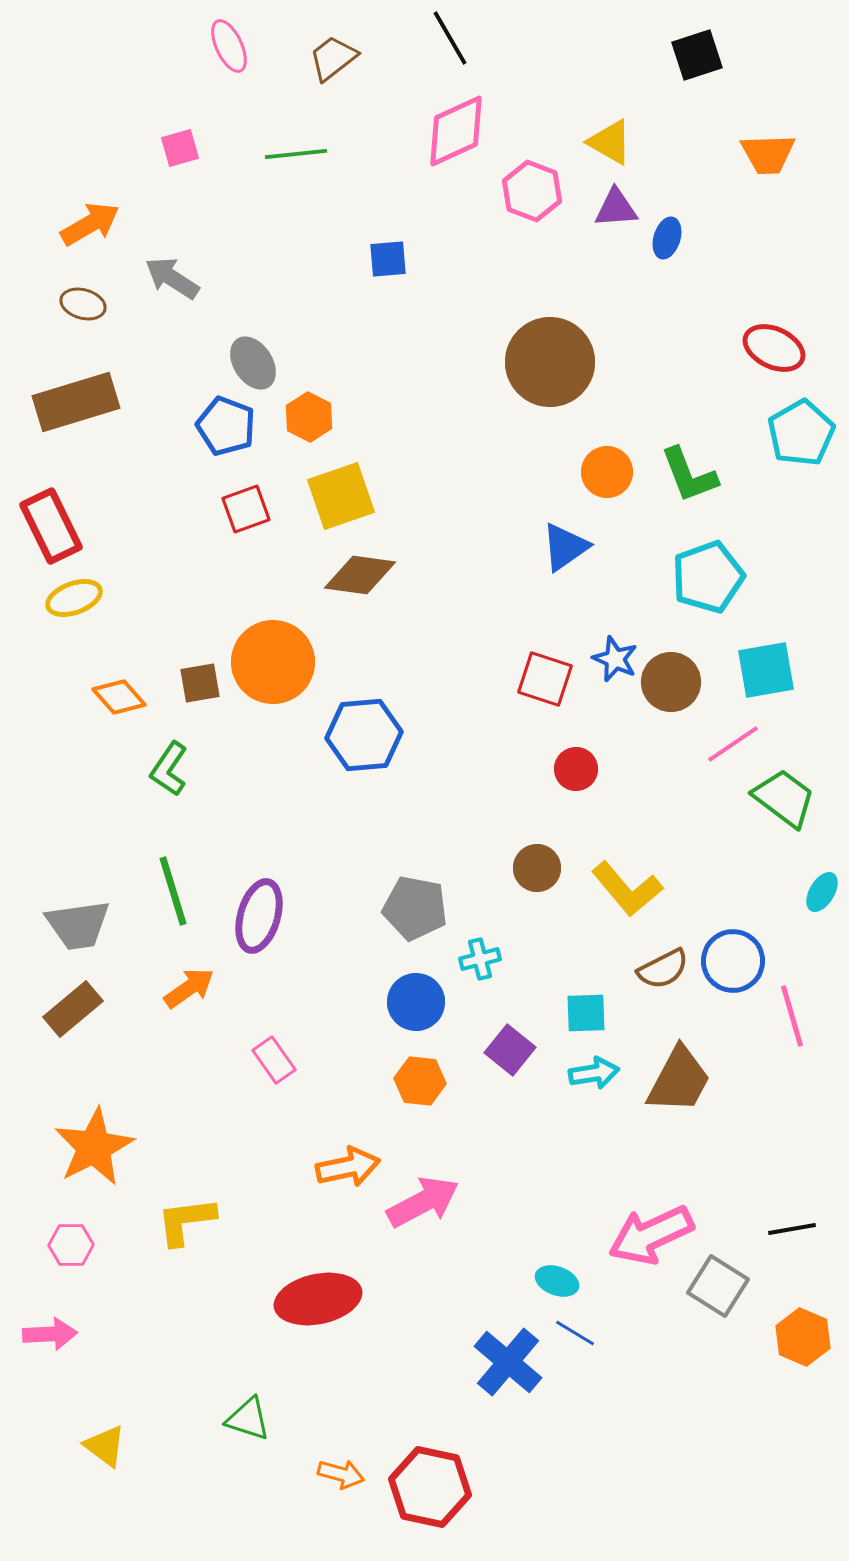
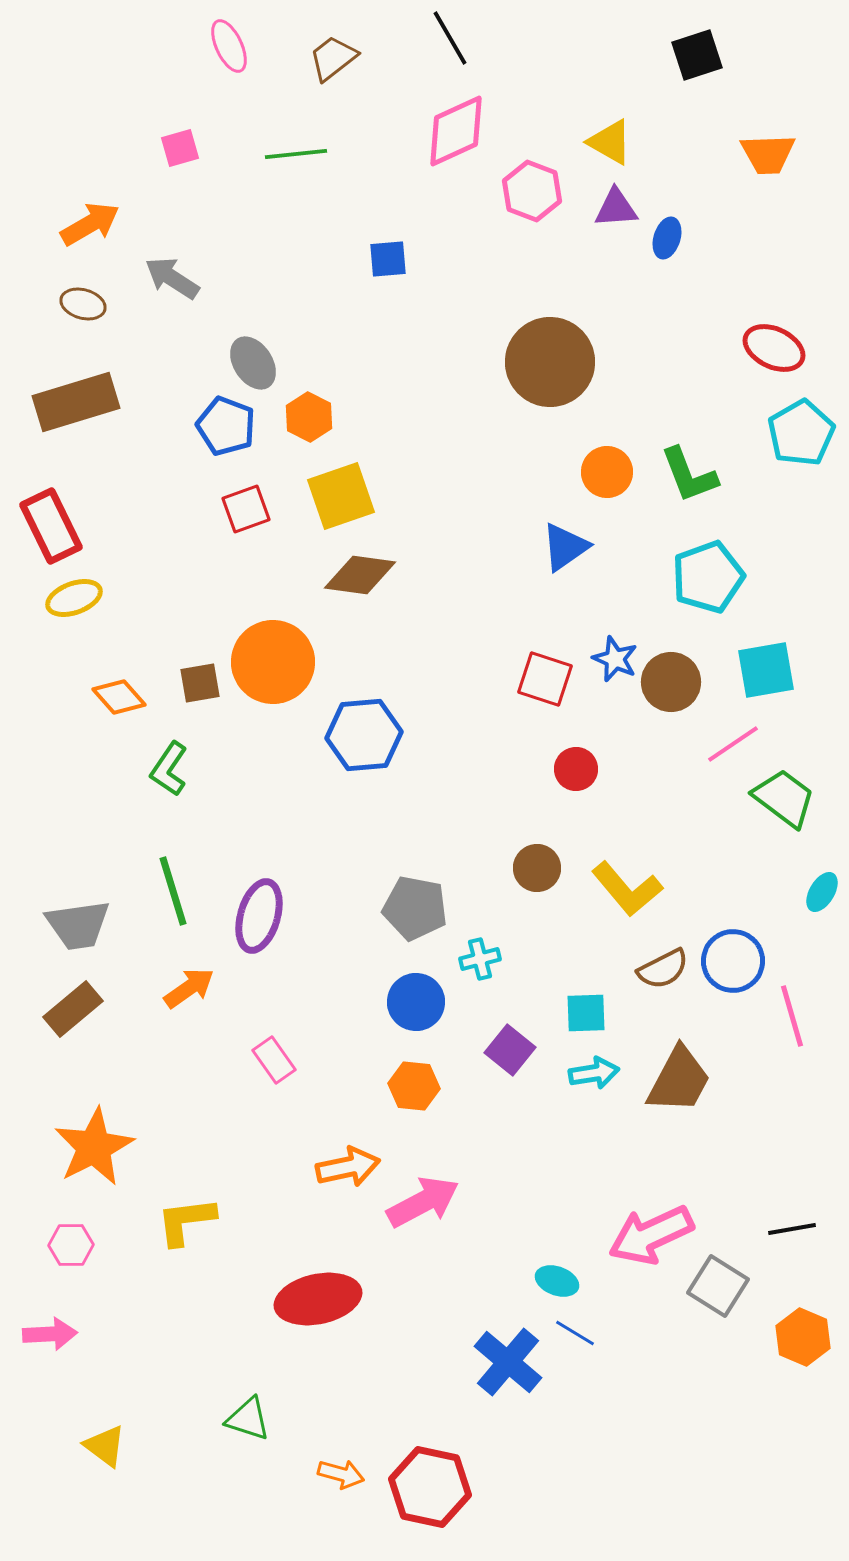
orange hexagon at (420, 1081): moved 6 px left, 5 px down
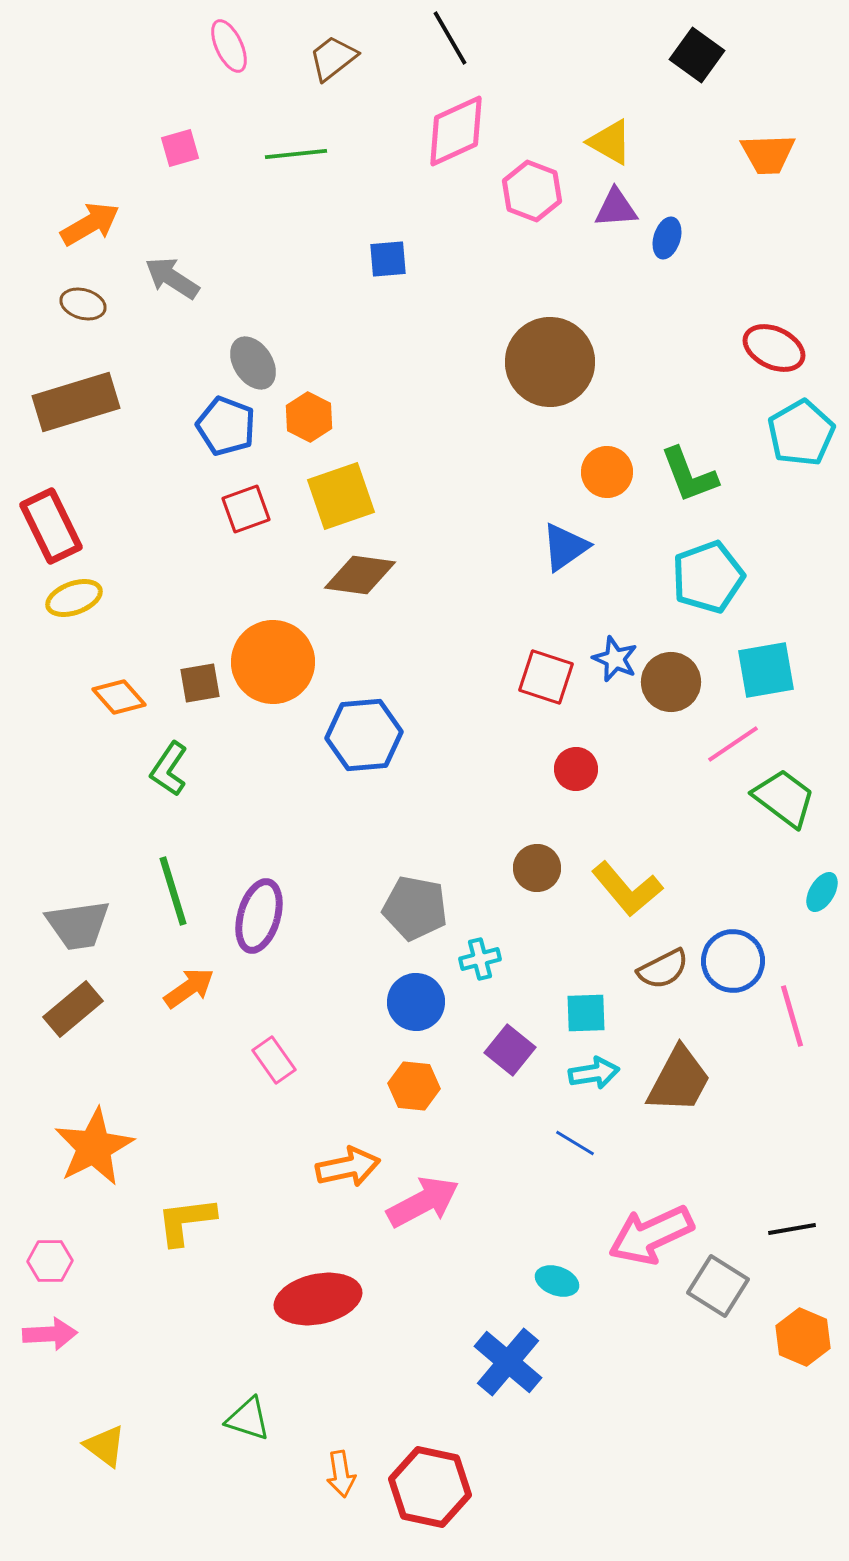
black square at (697, 55): rotated 36 degrees counterclockwise
red square at (545, 679): moved 1 px right, 2 px up
pink hexagon at (71, 1245): moved 21 px left, 16 px down
blue line at (575, 1333): moved 190 px up
orange arrow at (341, 1474): rotated 66 degrees clockwise
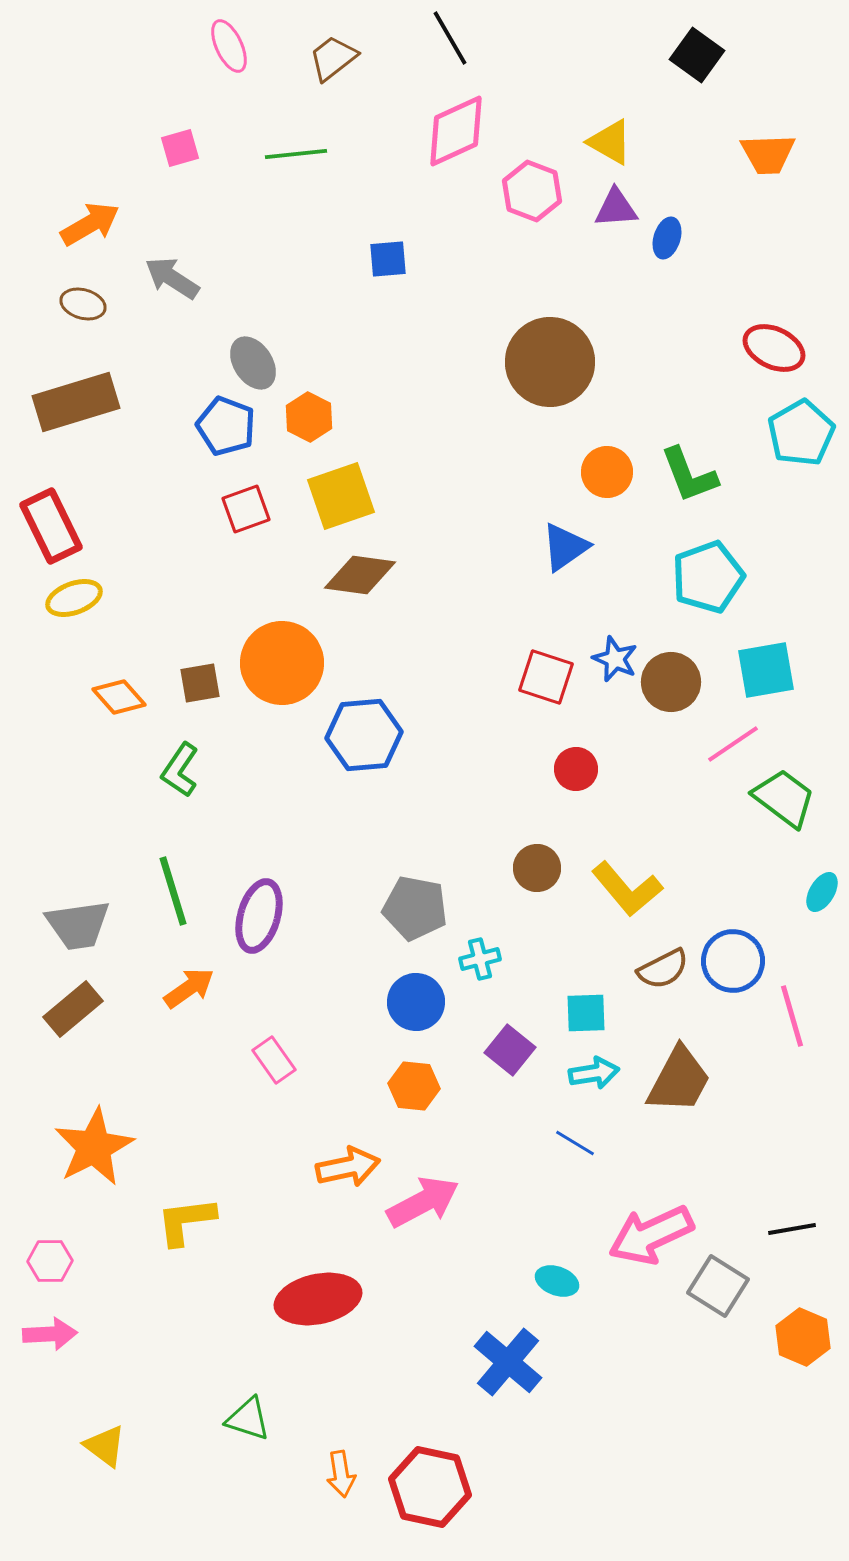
orange circle at (273, 662): moved 9 px right, 1 px down
green L-shape at (169, 769): moved 11 px right, 1 px down
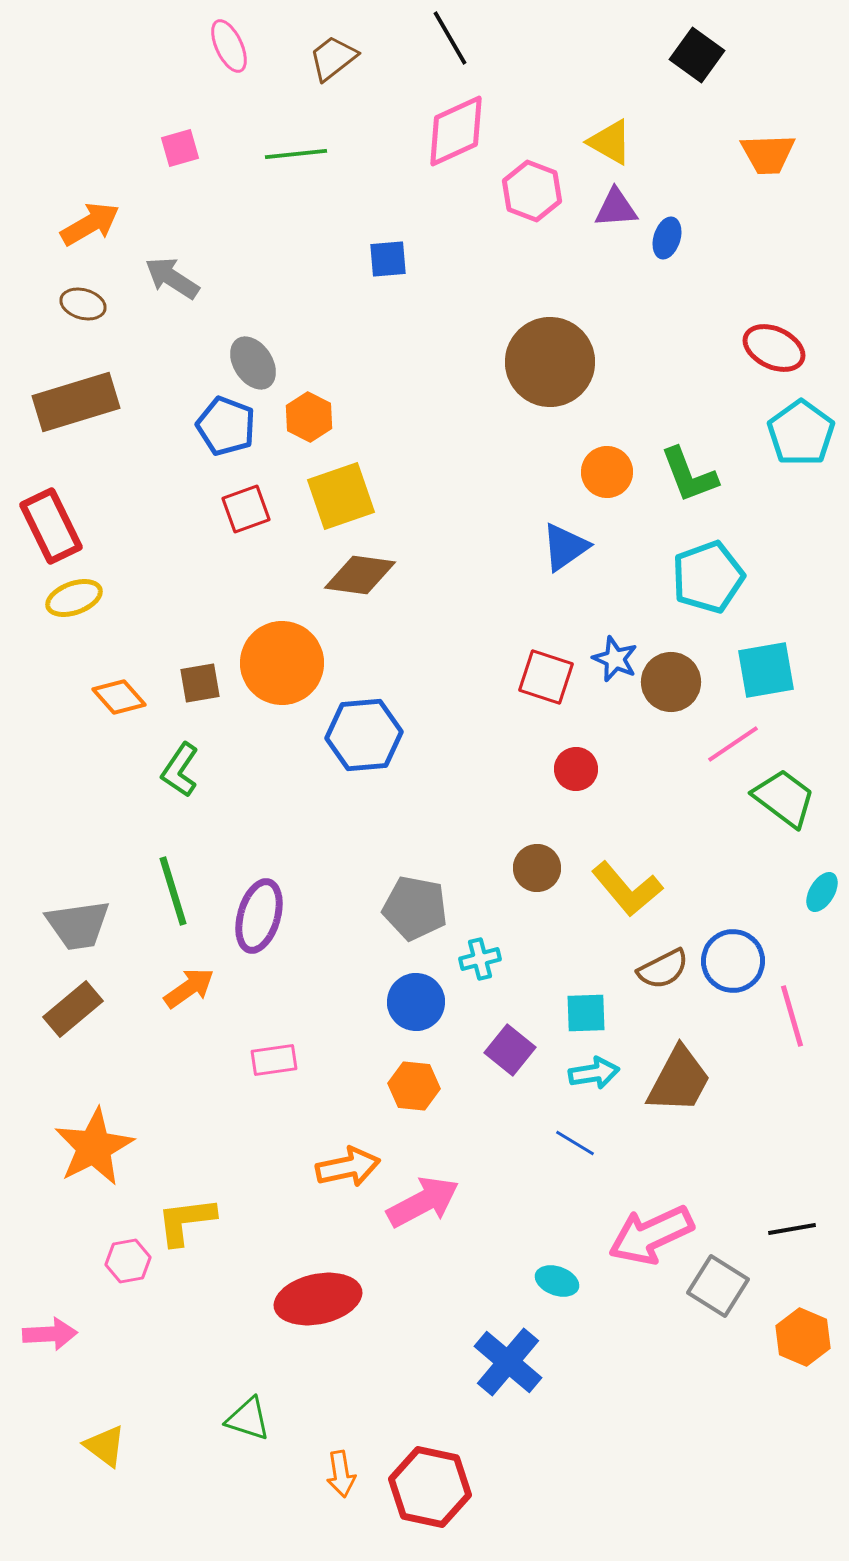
cyan pentagon at (801, 433): rotated 6 degrees counterclockwise
pink rectangle at (274, 1060): rotated 63 degrees counterclockwise
pink hexagon at (50, 1261): moved 78 px right; rotated 9 degrees counterclockwise
